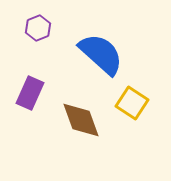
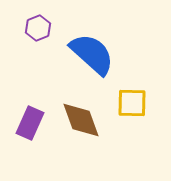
blue semicircle: moved 9 px left
purple rectangle: moved 30 px down
yellow square: rotated 32 degrees counterclockwise
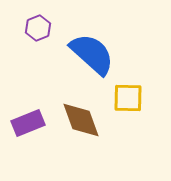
yellow square: moved 4 px left, 5 px up
purple rectangle: moved 2 px left; rotated 44 degrees clockwise
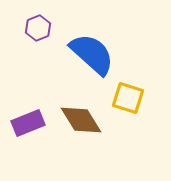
yellow square: rotated 16 degrees clockwise
brown diamond: rotated 12 degrees counterclockwise
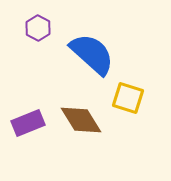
purple hexagon: rotated 10 degrees counterclockwise
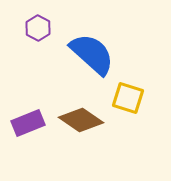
brown diamond: rotated 24 degrees counterclockwise
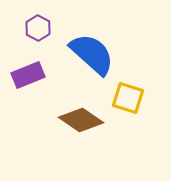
purple rectangle: moved 48 px up
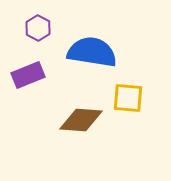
blue semicircle: moved 2 px up; rotated 33 degrees counterclockwise
yellow square: rotated 12 degrees counterclockwise
brown diamond: rotated 30 degrees counterclockwise
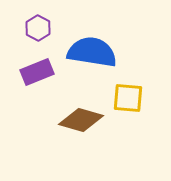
purple rectangle: moved 9 px right, 3 px up
brown diamond: rotated 12 degrees clockwise
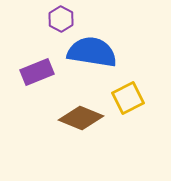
purple hexagon: moved 23 px right, 9 px up
yellow square: rotated 32 degrees counterclockwise
brown diamond: moved 2 px up; rotated 6 degrees clockwise
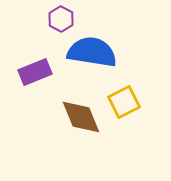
purple rectangle: moved 2 px left
yellow square: moved 4 px left, 4 px down
brown diamond: moved 1 px up; rotated 45 degrees clockwise
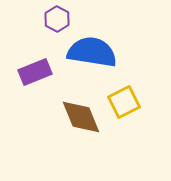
purple hexagon: moved 4 px left
